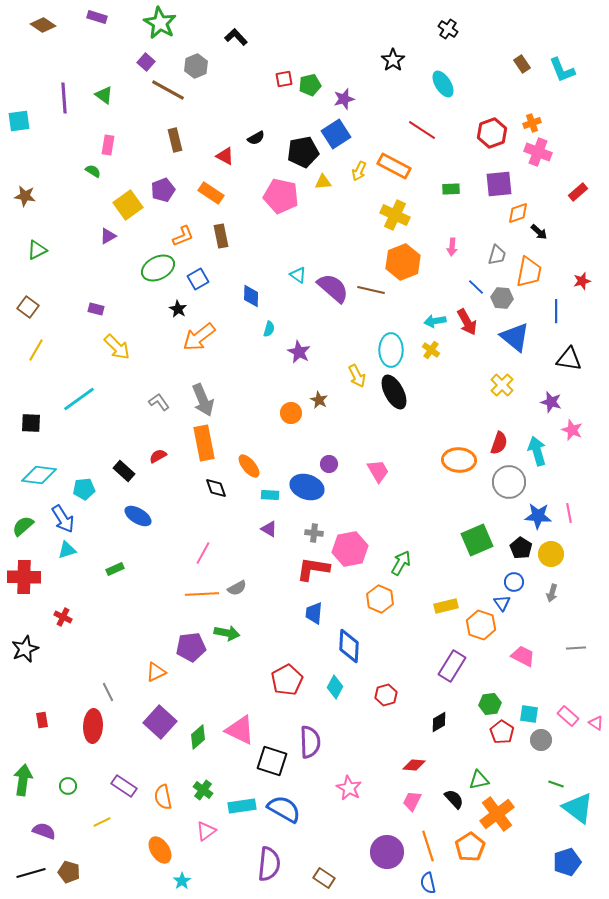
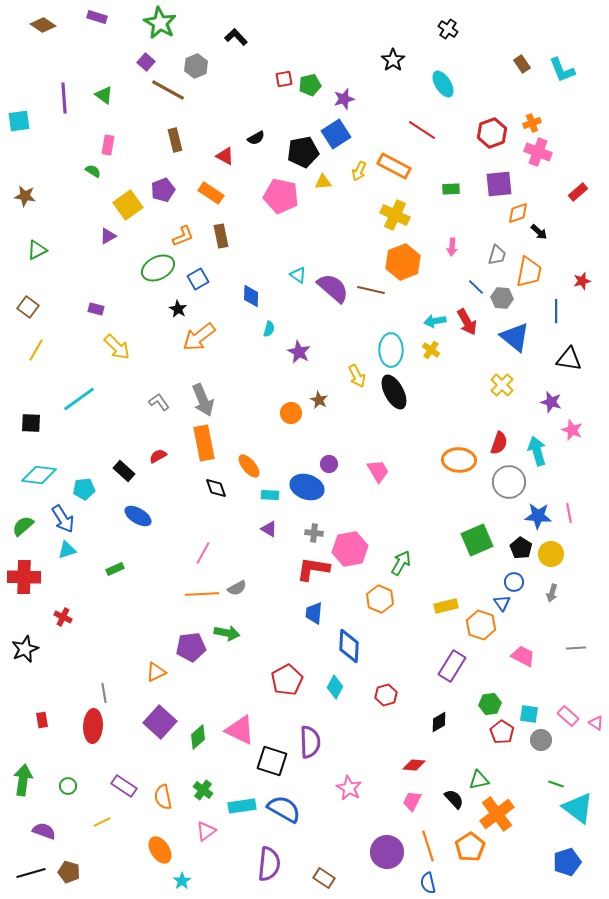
gray line at (108, 692): moved 4 px left, 1 px down; rotated 18 degrees clockwise
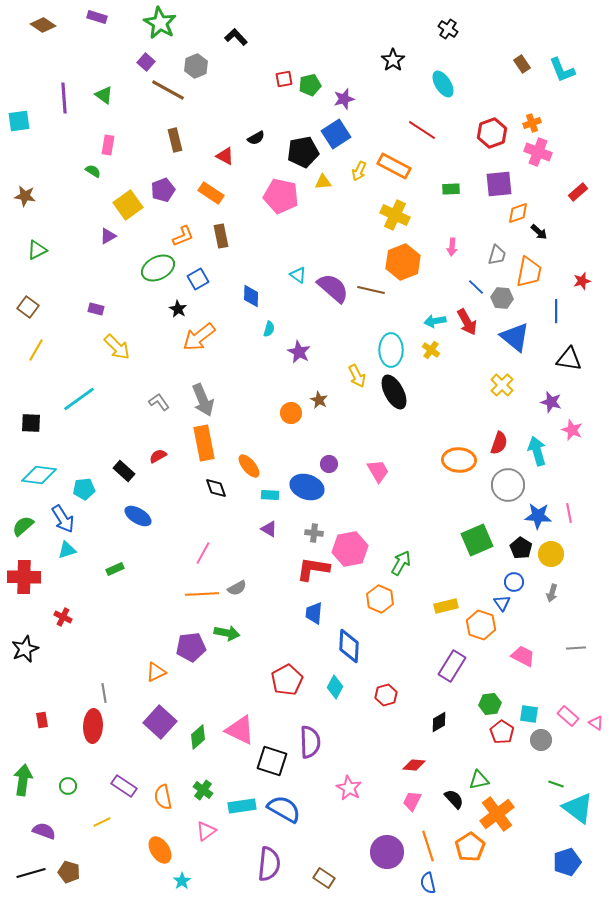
gray circle at (509, 482): moved 1 px left, 3 px down
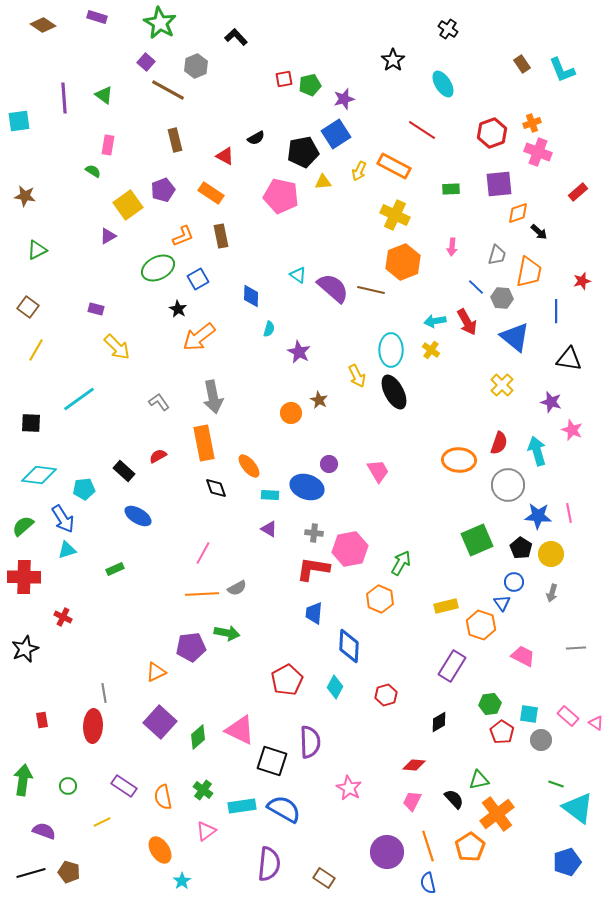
gray arrow at (203, 400): moved 10 px right, 3 px up; rotated 12 degrees clockwise
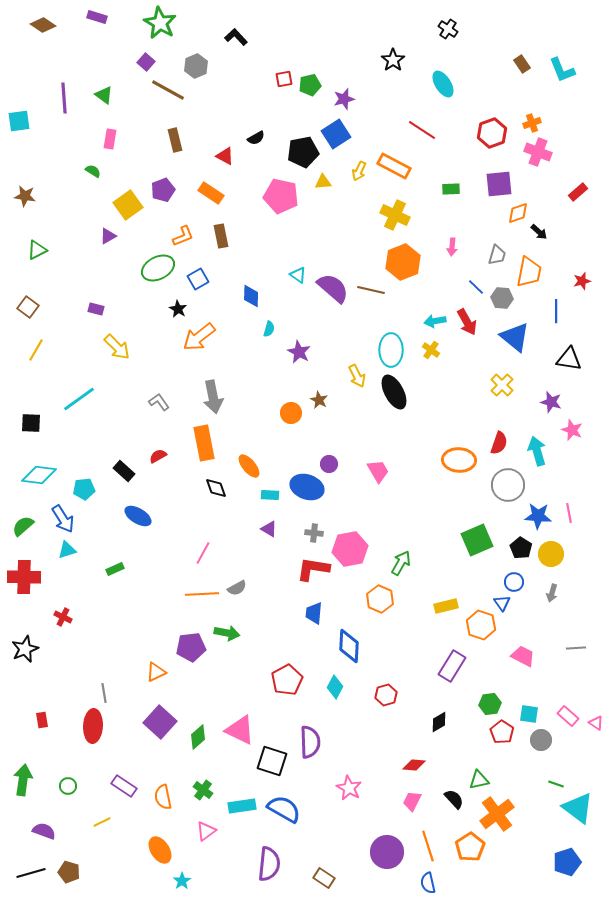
pink rectangle at (108, 145): moved 2 px right, 6 px up
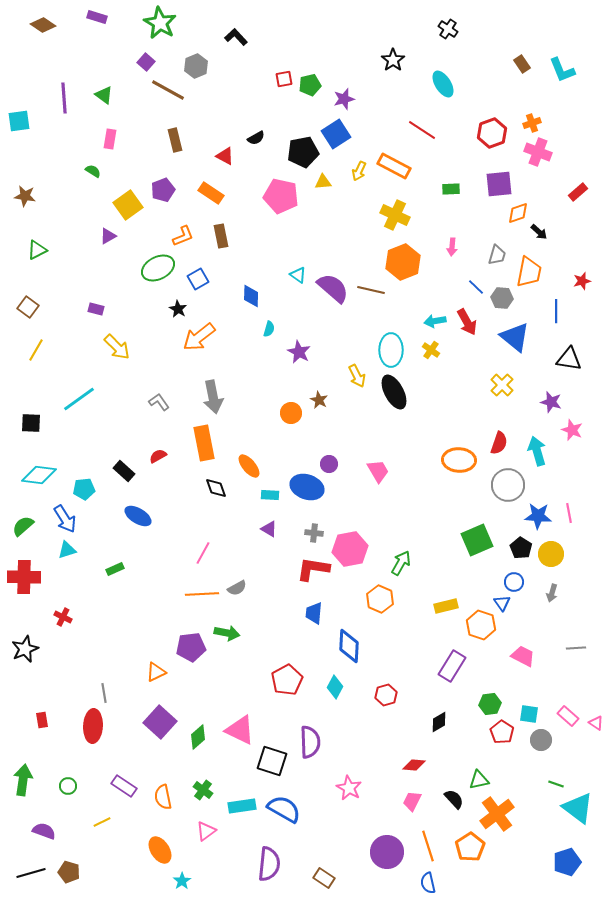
blue arrow at (63, 519): moved 2 px right
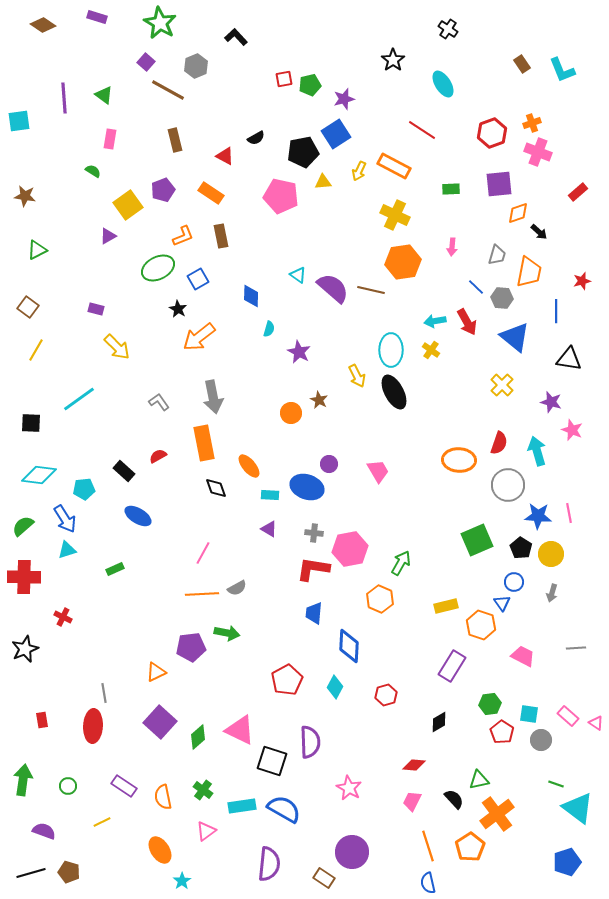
orange hexagon at (403, 262): rotated 12 degrees clockwise
purple circle at (387, 852): moved 35 px left
